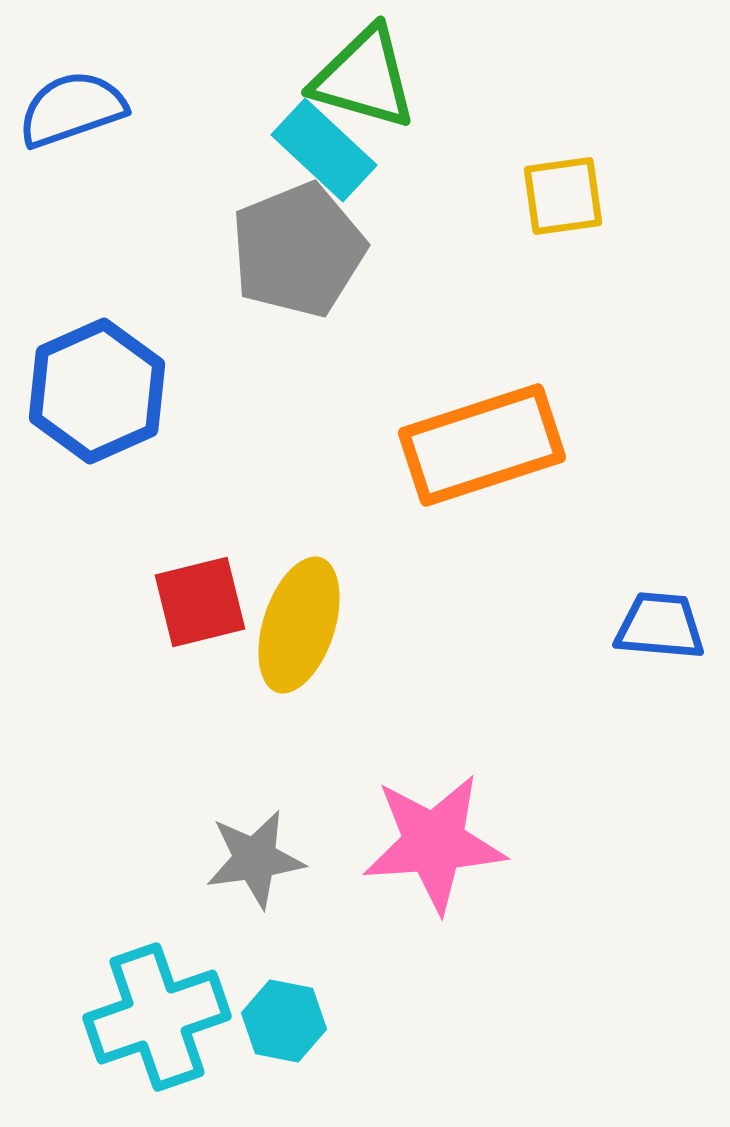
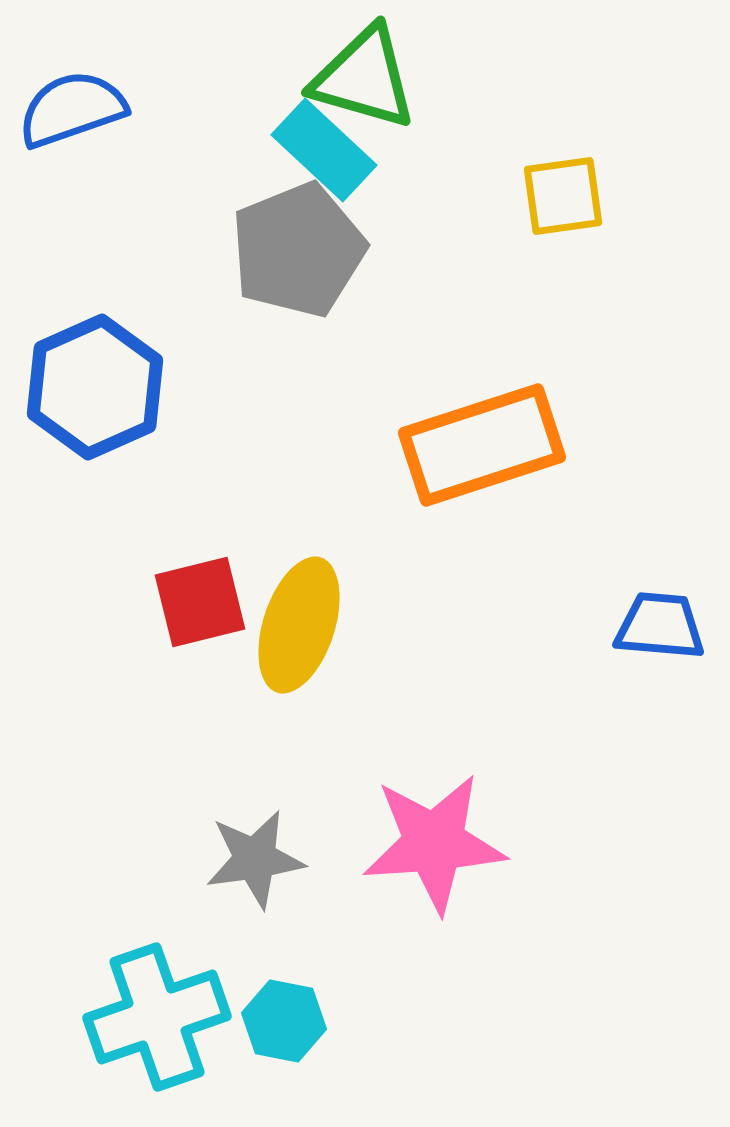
blue hexagon: moved 2 px left, 4 px up
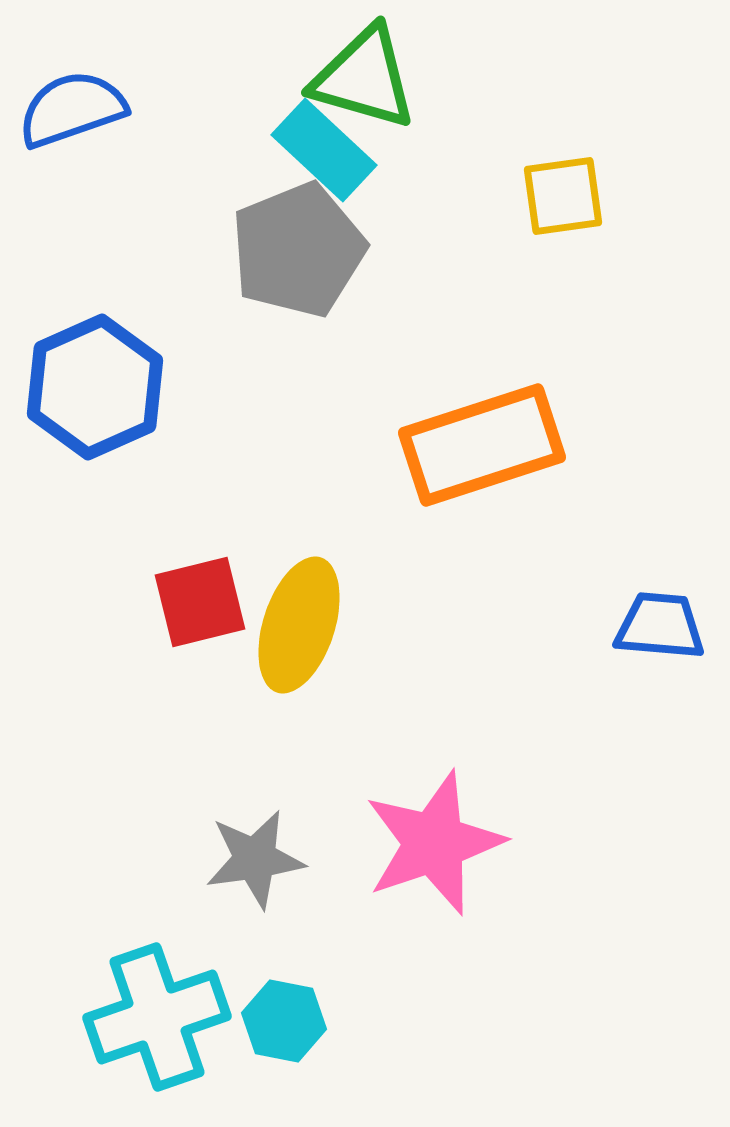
pink star: rotated 15 degrees counterclockwise
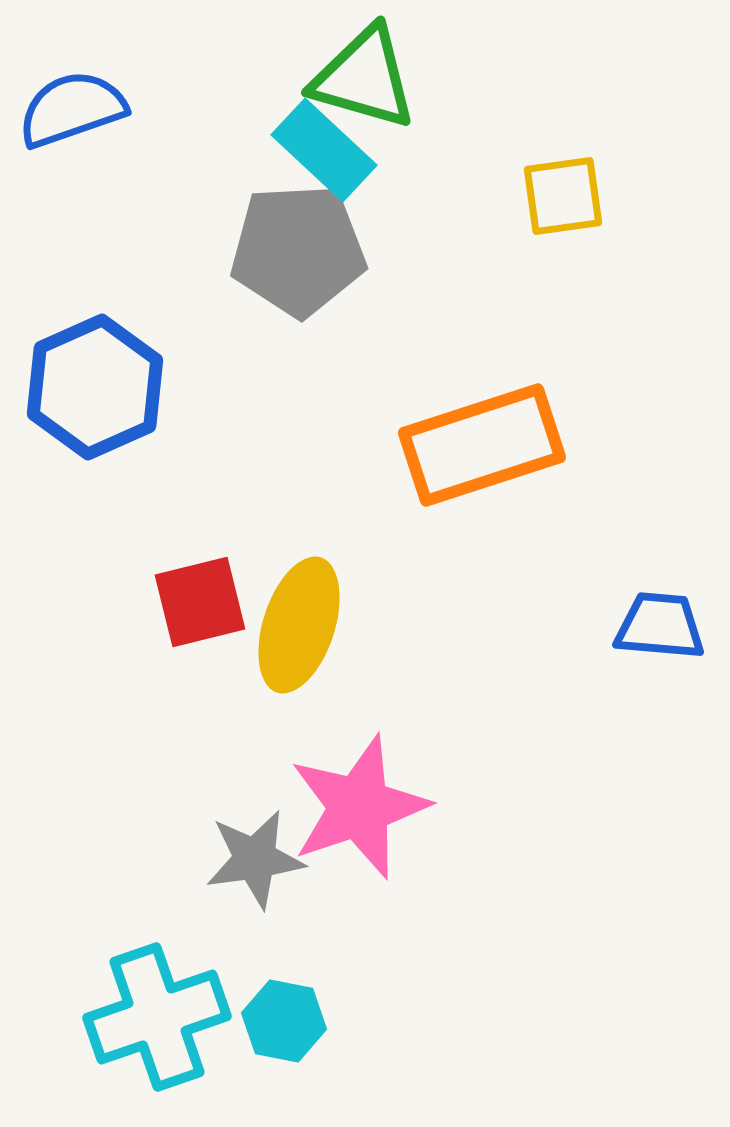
gray pentagon: rotated 19 degrees clockwise
pink star: moved 75 px left, 36 px up
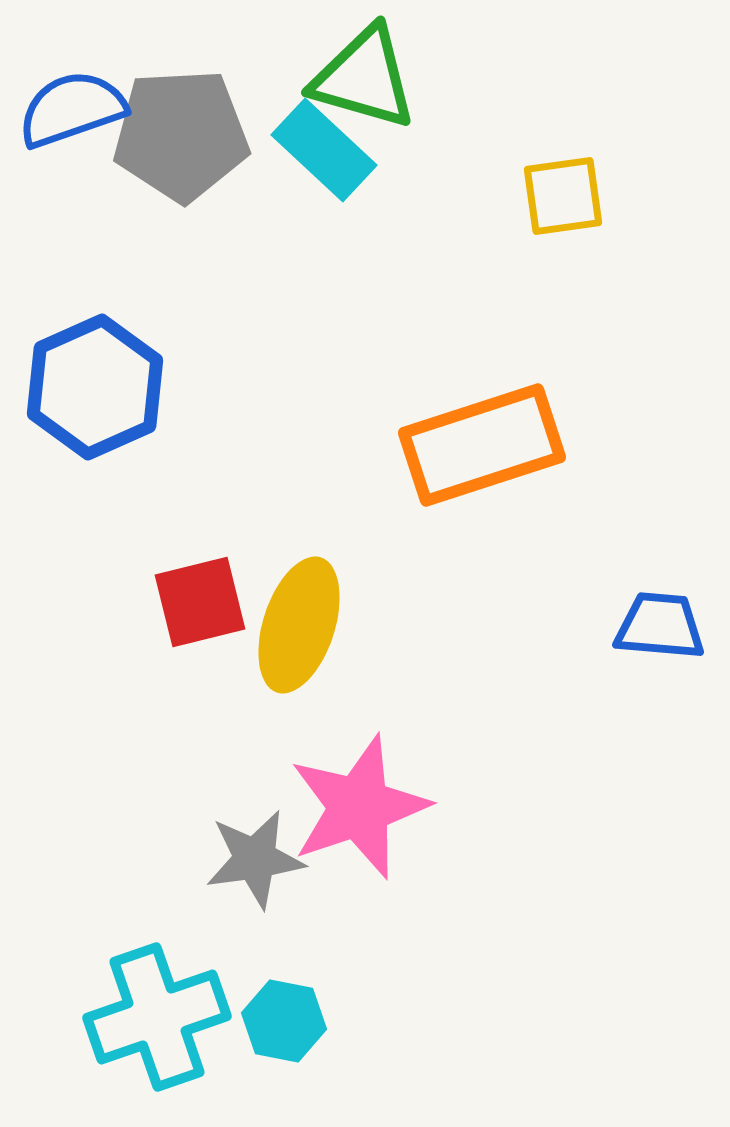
gray pentagon: moved 117 px left, 115 px up
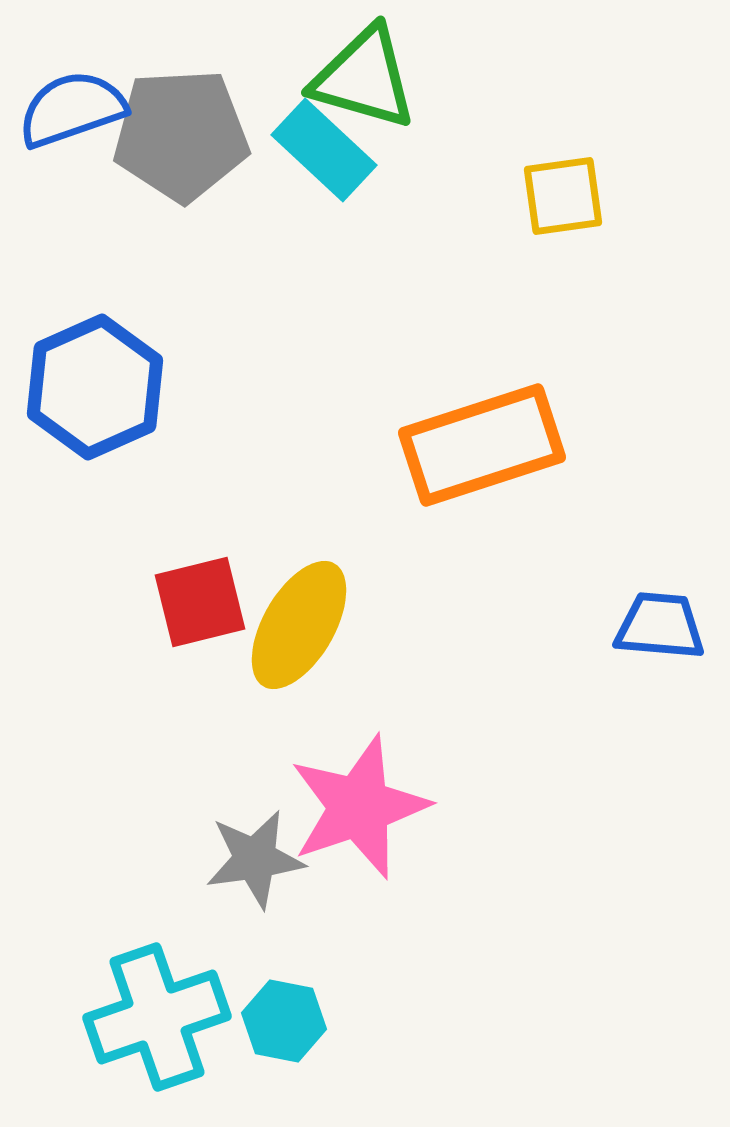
yellow ellipse: rotated 12 degrees clockwise
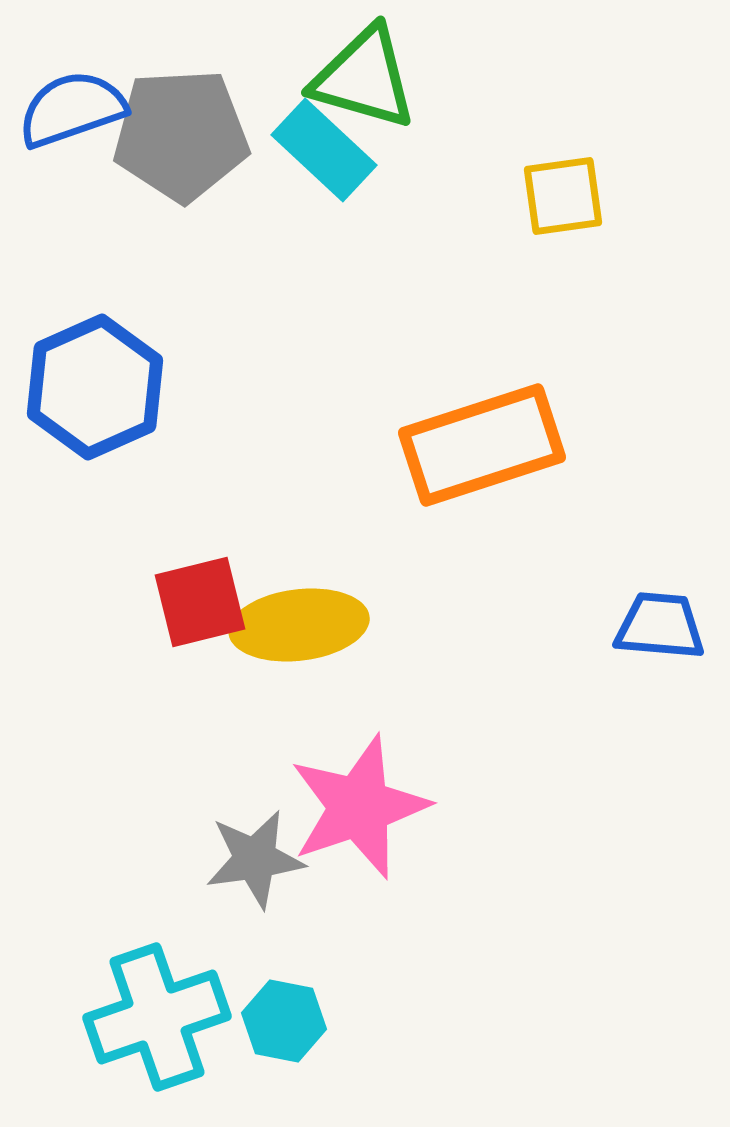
yellow ellipse: rotated 53 degrees clockwise
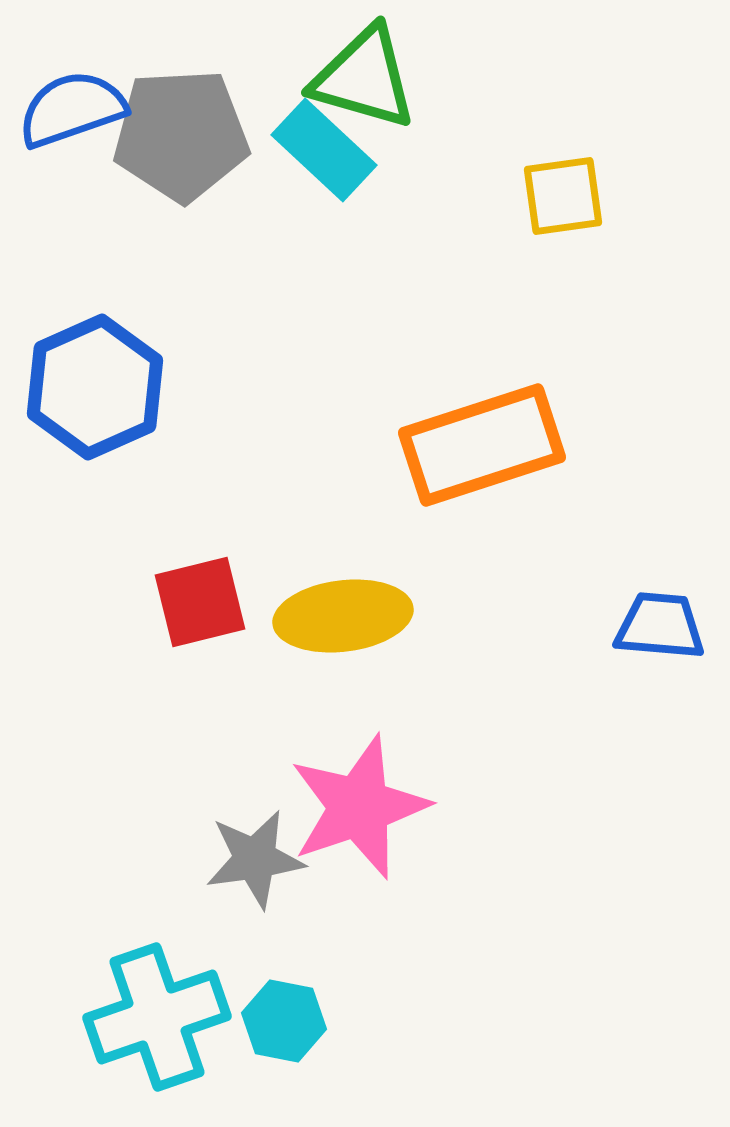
yellow ellipse: moved 44 px right, 9 px up
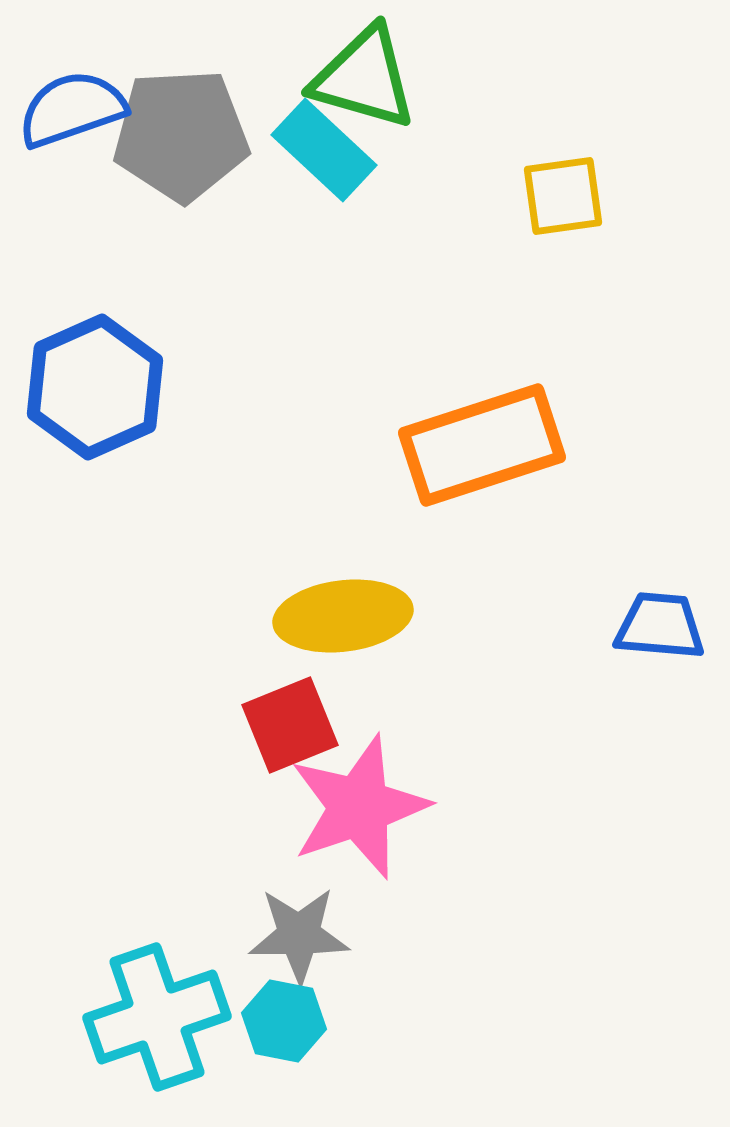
red square: moved 90 px right, 123 px down; rotated 8 degrees counterclockwise
gray star: moved 44 px right, 76 px down; rotated 8 degrees clockwise
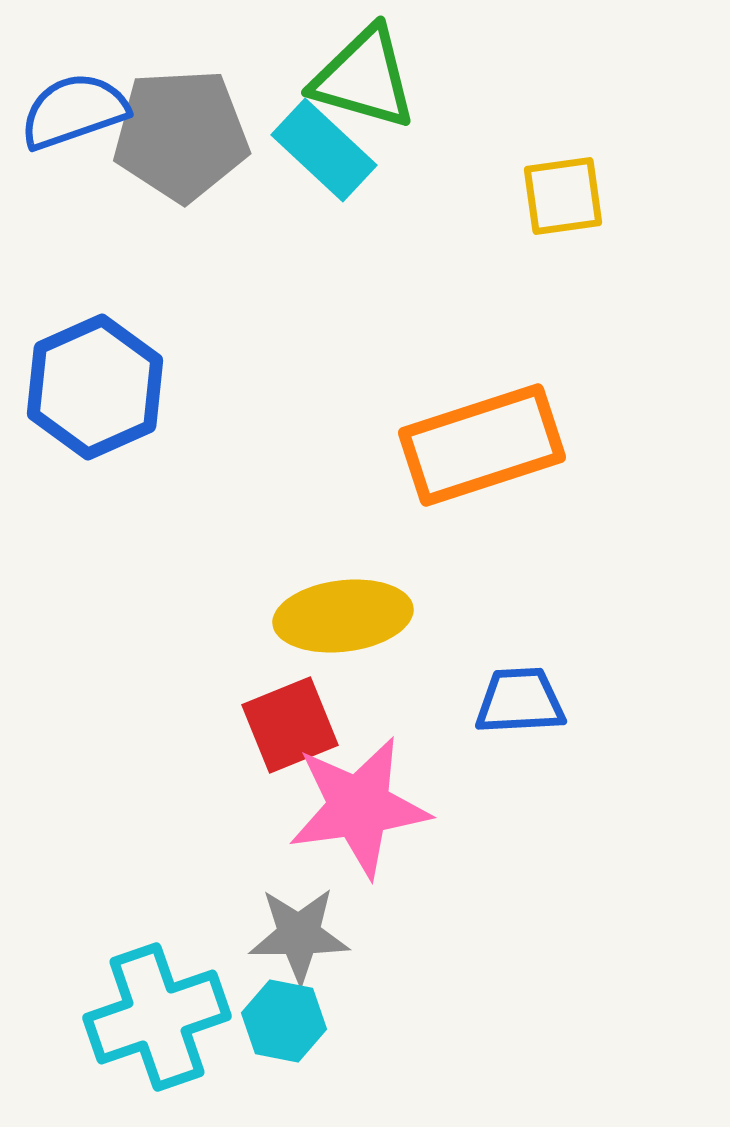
blue semicircle: moved 2 px right, 2 px down
blue trapezoid: moved 140 px left, 75 px down; rotated 8 degrees counterclockwise
pink star: rotated 11 degrees clockwise
